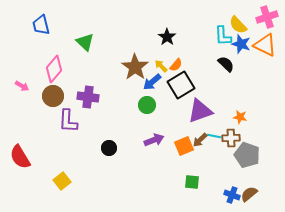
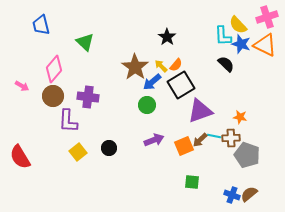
yellow square: moved 16 px right, 29 px up
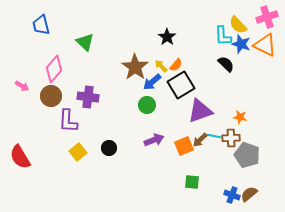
brown circle: moved 2 px left
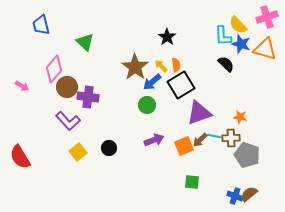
orange triangle: moved 4 px down; rotated 10 degrees counterclockwise
orange semicircle: rotated 48 degrees counterclockwise
brown circle: moved 16 px right, 9 px up
purple triangle: moved 1 px left, 2 px down
purple L-shape: rotated 45 degrees counterclockwise
blue cross: moved 3 px right, 1 px down
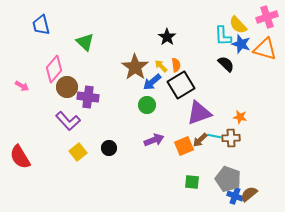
gray pentagon: moved 19 px left, 24 px down
